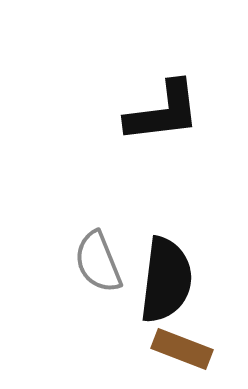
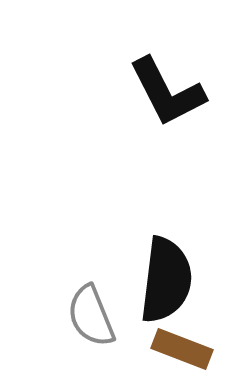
black L-shape: moved 4 px right, 20 px up; rotated 70 degrees clockwise
gray semicircle: moved 7 px left, 54 px down
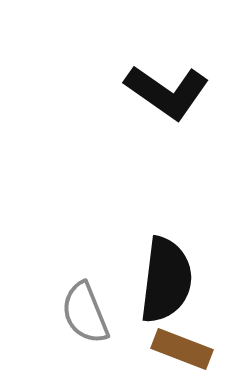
black L-shape: rotated 28 degrees counterclockwise
gray semicircle: moved 6 px left, 3 px up
